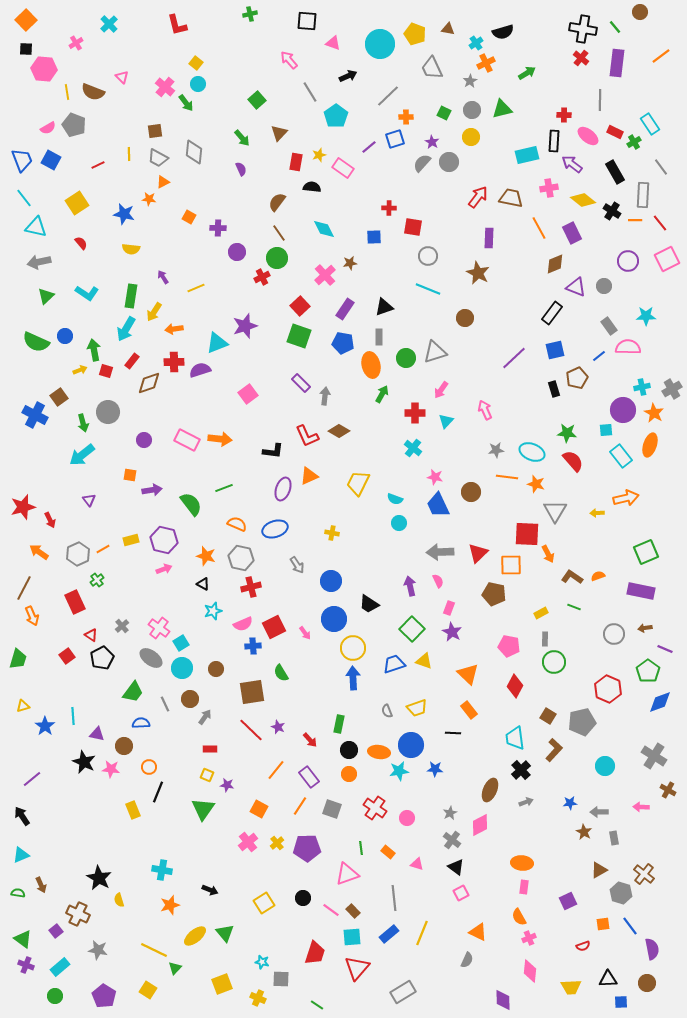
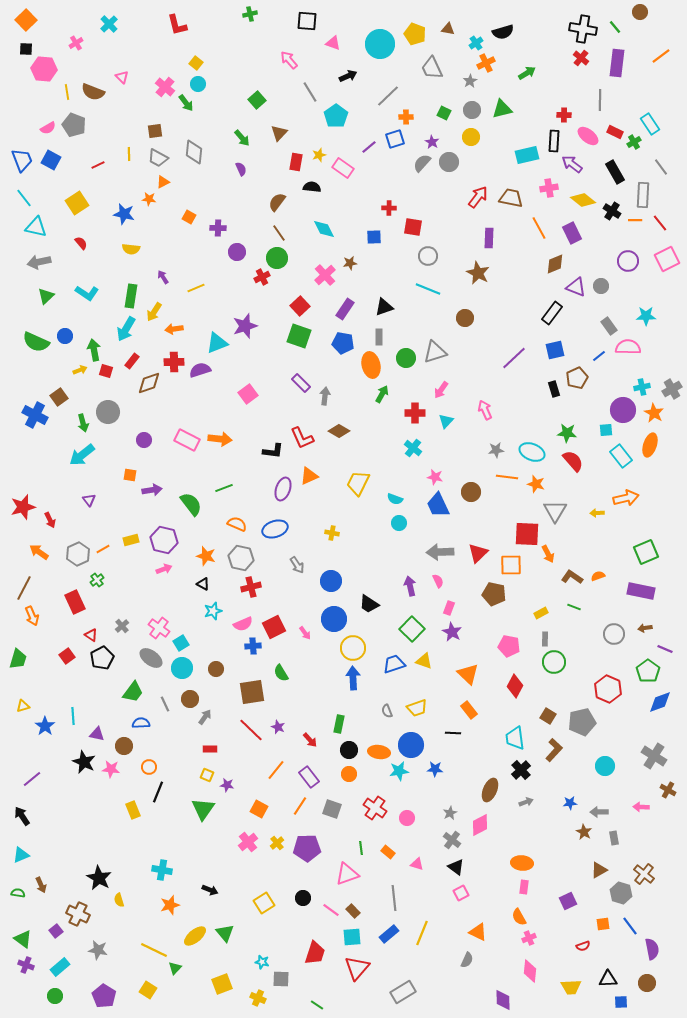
gray circle at (604, 286): moved 3 px left
red L-shape at (307, 436): moved 5 px left, 2 px down
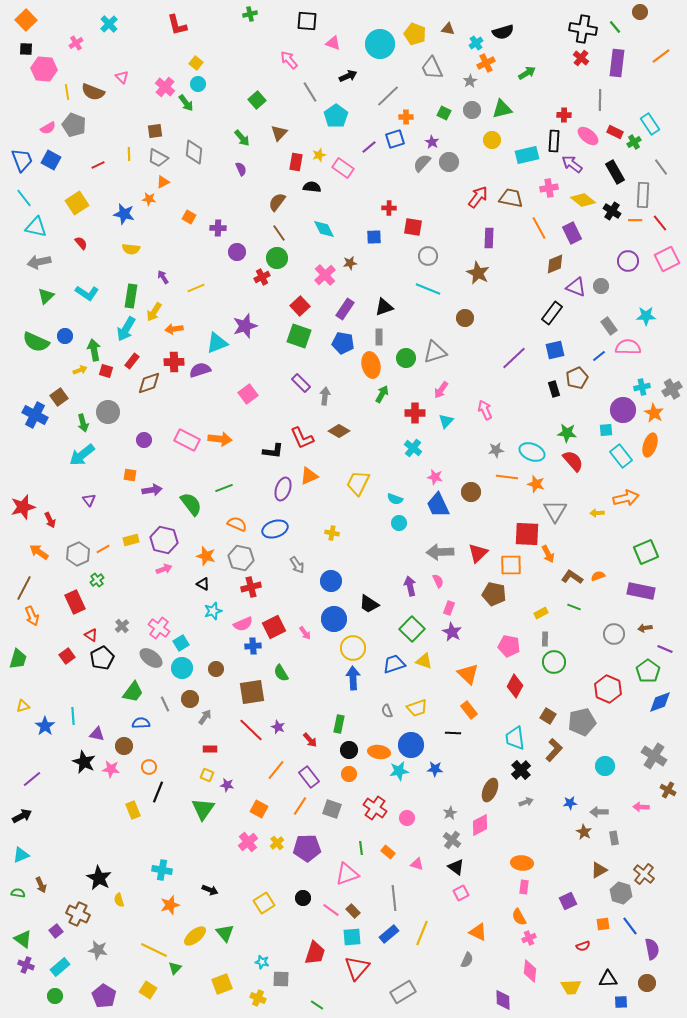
yellow circle at (471, 137): moved 21 px right, 3 px down
black arrow at (22, 816): rotated 96 degrees clockwise
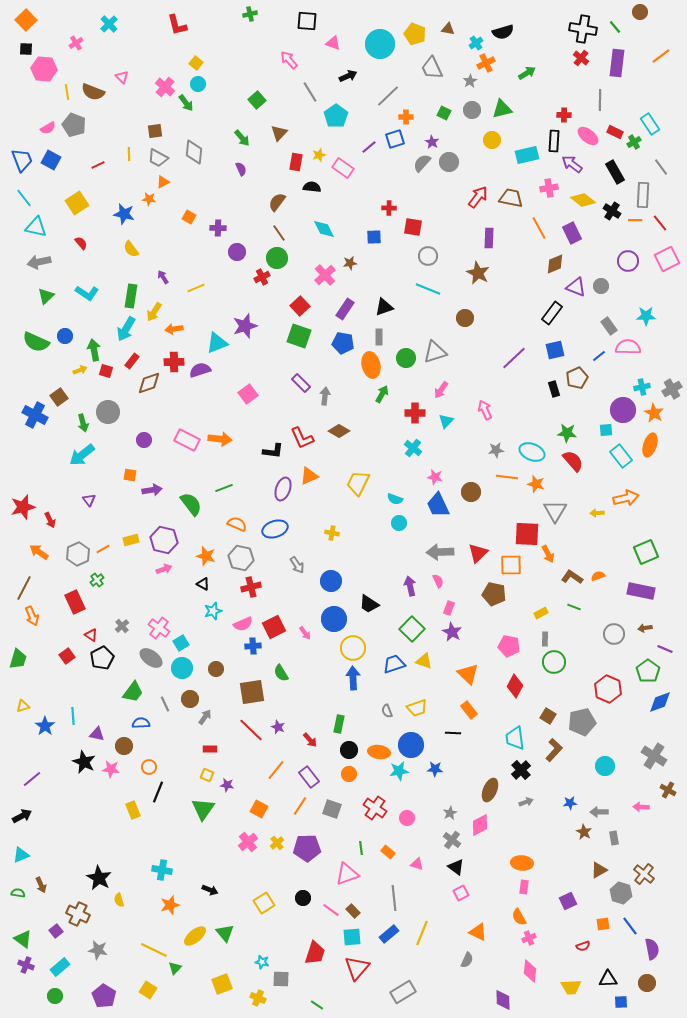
yellow semicircle at (131, 249): rotated 48 degrees clockwise
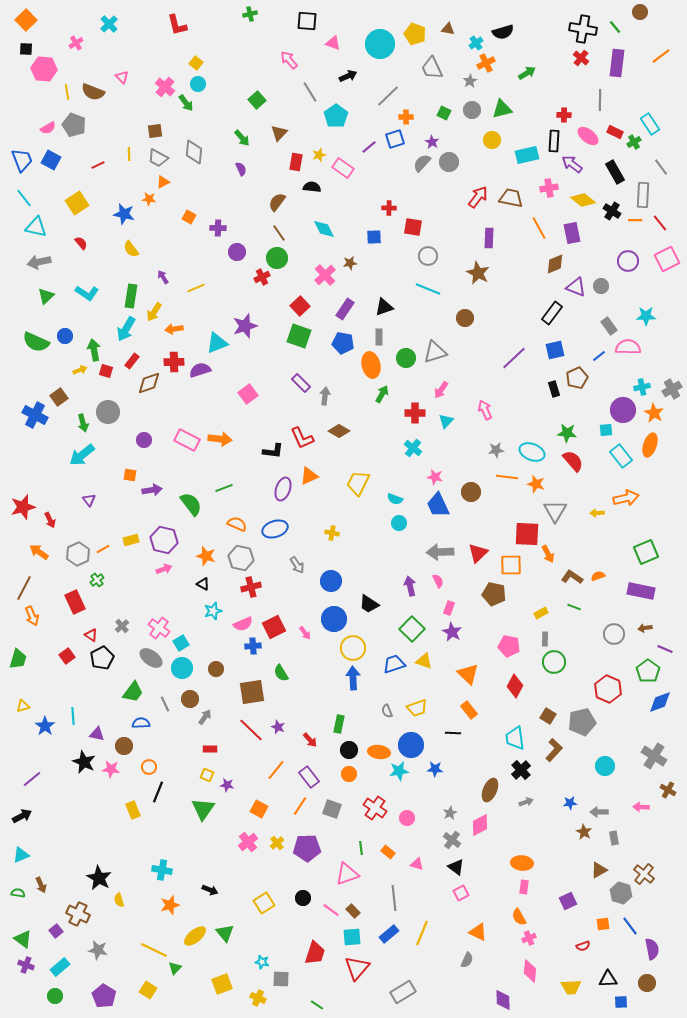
purple rectangle at (572, 233): rotated 15 degrees clockwise
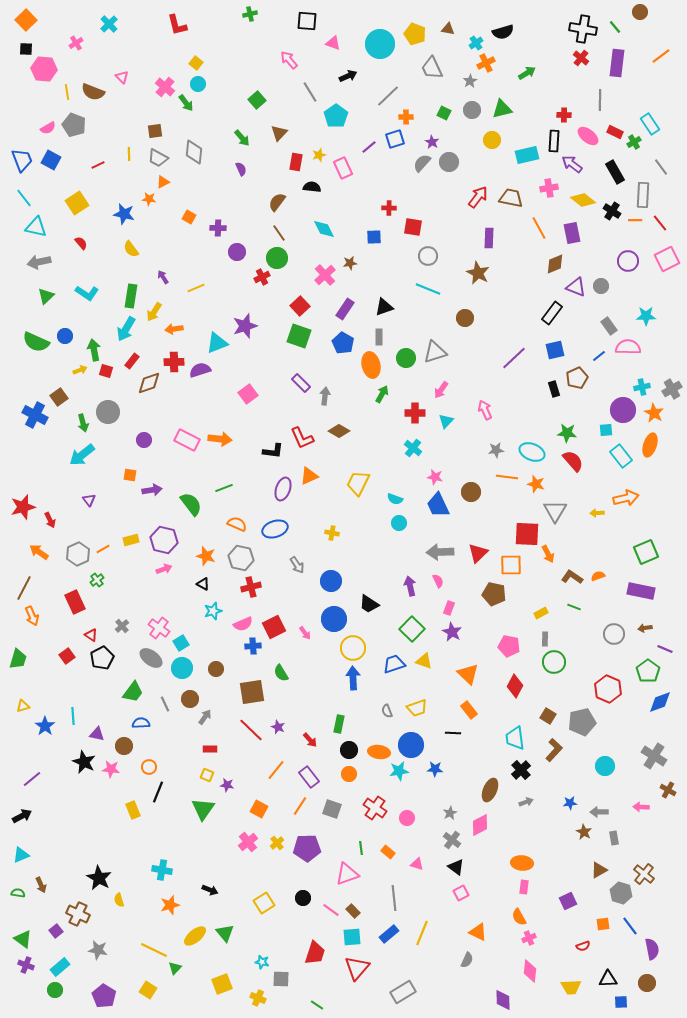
pink rectangle at (343, 168): rotated 30 degrees clockwise
blue pentagon at (343, 343): rotated 20 degrees clockwise
green circle at (55, 996): moved 6 px up
